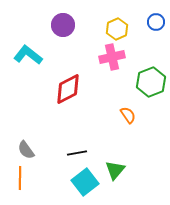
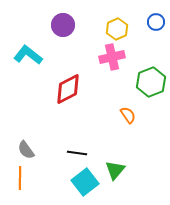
black line: rotated 18 degrees clockwise
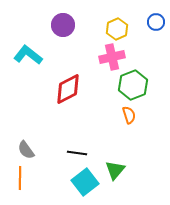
green hexagon: moved 18 px left, 3 px down
orange semicircle: moved 1 px right; rotated 18 degrees clockwise
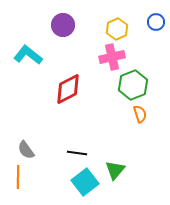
orange semicircle: moved 11 px right, 1 px up
orange line: moved 2 px left, 1 px up
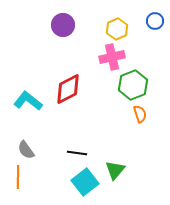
blue circle: moved 1 px left, 1 px up
cyan L-shape: moved 46 px down
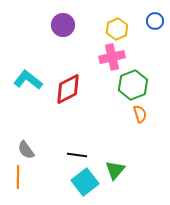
cyan L-shape: moved 21 px up
black line: moved 2 px down
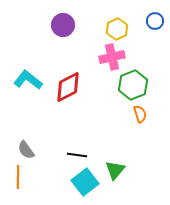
red diamond: moved 2 px up
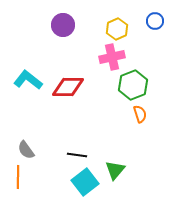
red diamond: rotated 28 degrees clockwise
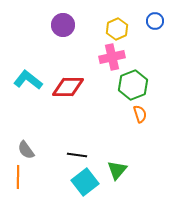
green triangle: moved 2 px right
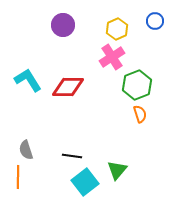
pink cross: rotated 20 degrees counterclockwise
cyan L-shape: rotated 20 degrees clockwise
green hexagon: moved 4 px right
gray semicircle: rotated 18 degrees clockwise
black line: moved 5 px left, 1 px down
